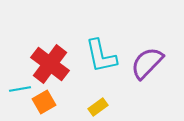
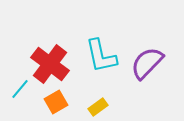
cyan line: rotated 40 degrees counterclockwise
orange square: moved 12 px right
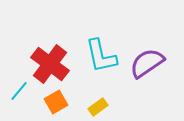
purple semicircle: rotated 12 degrees clockwise
cyan line: moved 1 px left, 2 px down
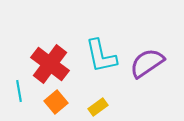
cyan line: rotated 50 degrees counterclockwise
orange square: rotated 10 degrees counterclockwise
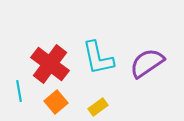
cyan L-shape: moved 3 px left, 2 px down
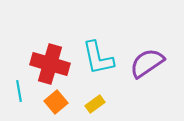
red cross: rotated 21 degrees counterclockwise
yellow rectangle: moved 3 px left, 3 px up
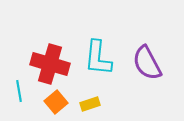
cyan L-shape: rotated 18 degrees clockwise
purple semicircle: rotated 84 degrees counterclockwise
yellow rectangle: moved 5 px left; rotated 18 degrees clockwise
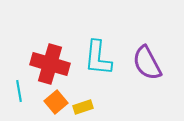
yellow rectangle: moved 7 px left, 3 px down
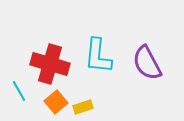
cyan L-shape: moved 2 px up
cyan line: rotated 20 degrees counterclockwise
